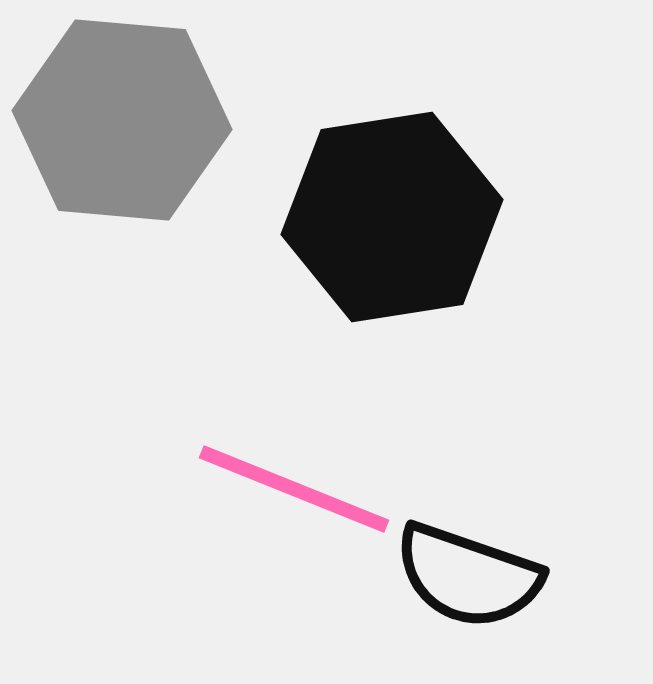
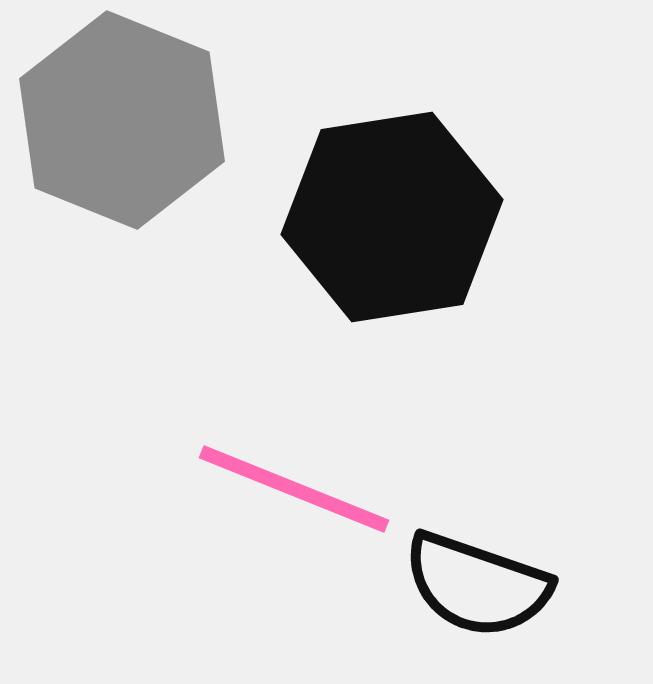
gray hexagon: rotated 17 degrees clockwise
black semicircle: moved 9 px right, 9 px down
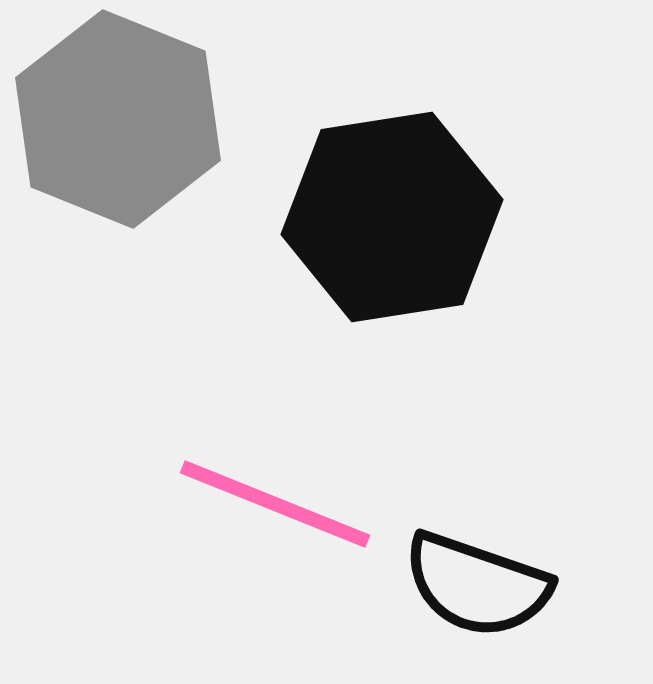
gray hexagon: moved 4 px left, 1 px up
pink line: moved 19 px left, 15 px down
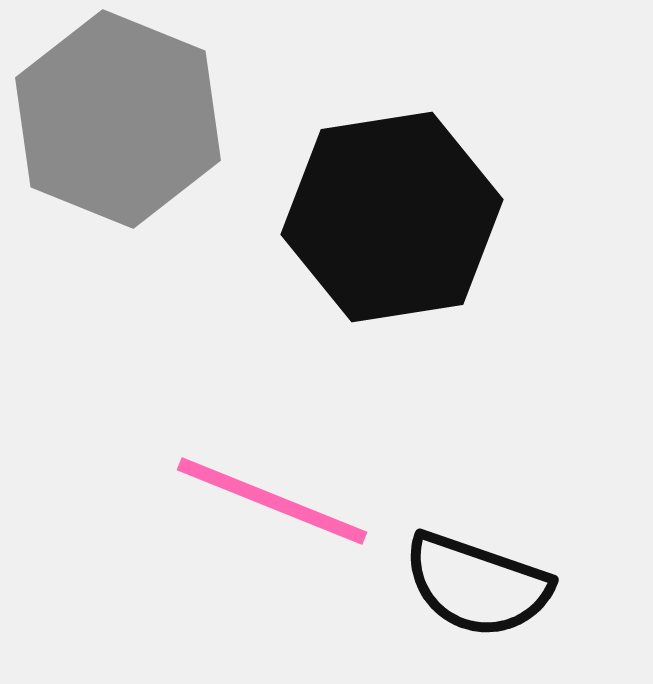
pink line: moved 3 px left, 3 px up
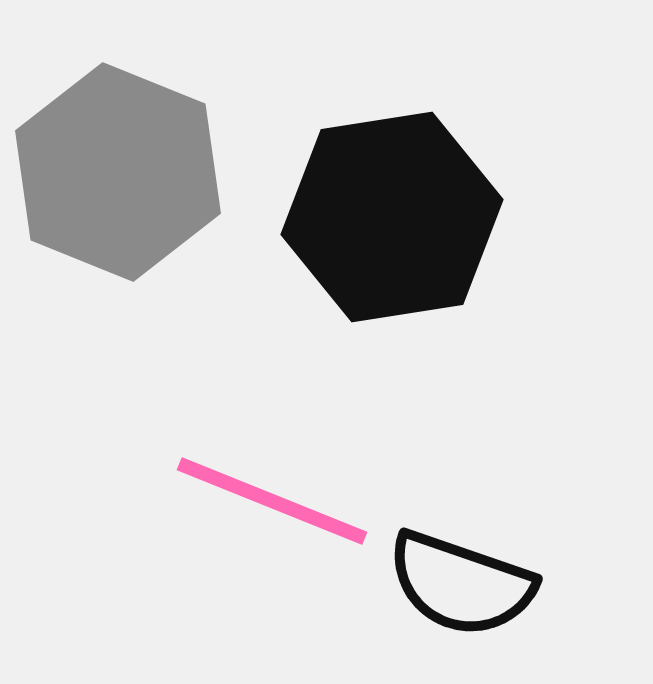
gray hexagon: moved 53 px down
black semicircle: moved 16 px left, 1 px up
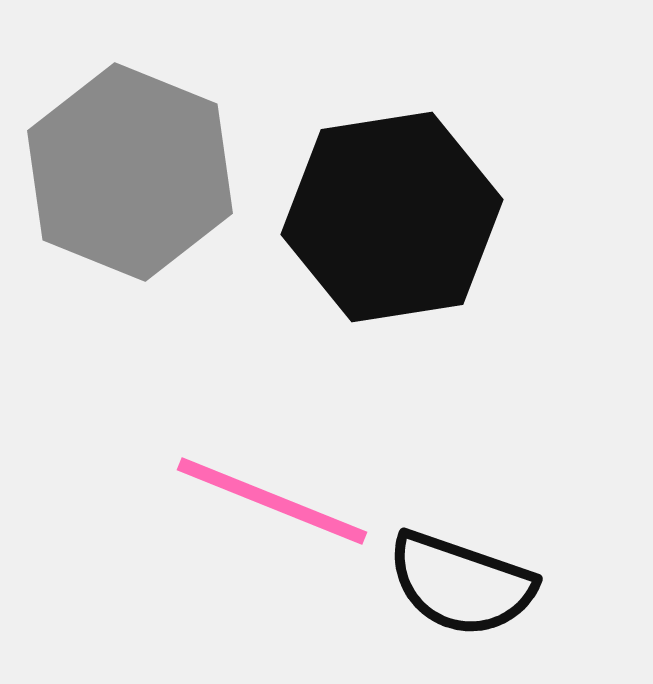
gray hexagon: moved 12 px right
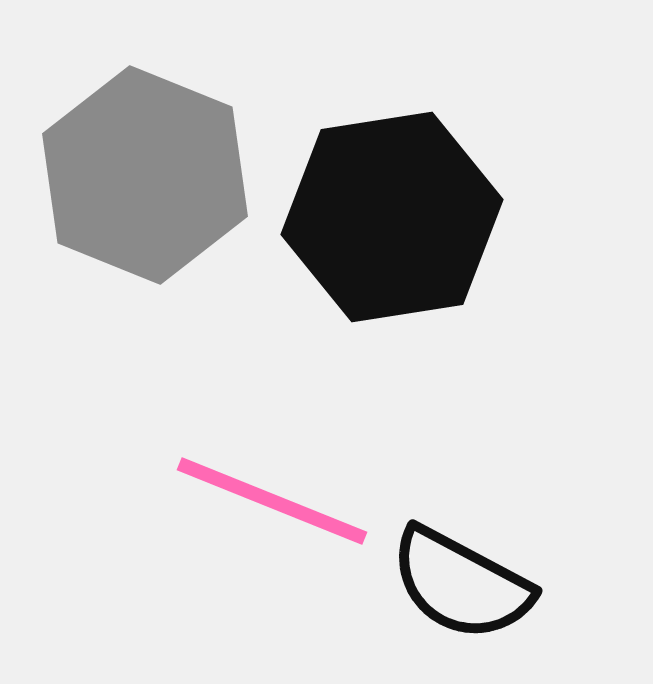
gray hexagon: moved 15 px right, 3 px down
black semicircle: rotated 9 degrees clockwise
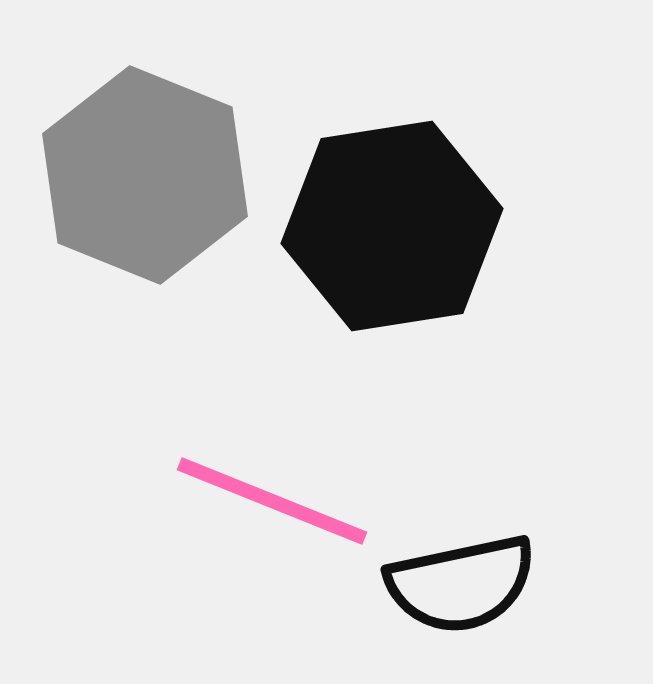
black hexagon: moved 9 px down
black semicircle: rotated 40 degrees counterclockwise
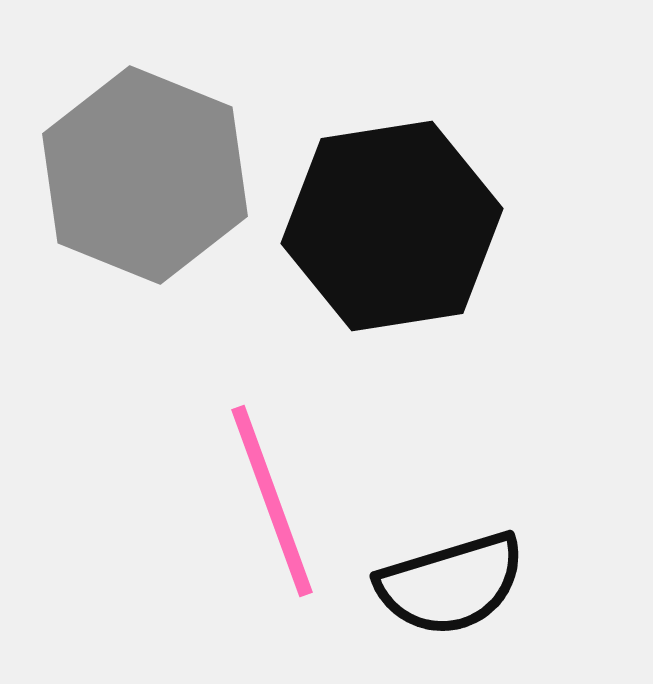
pink line: rotated 48 degrees clockwise
black semicircle: moved 10 px left; rotated 5 degrees counterclockwise
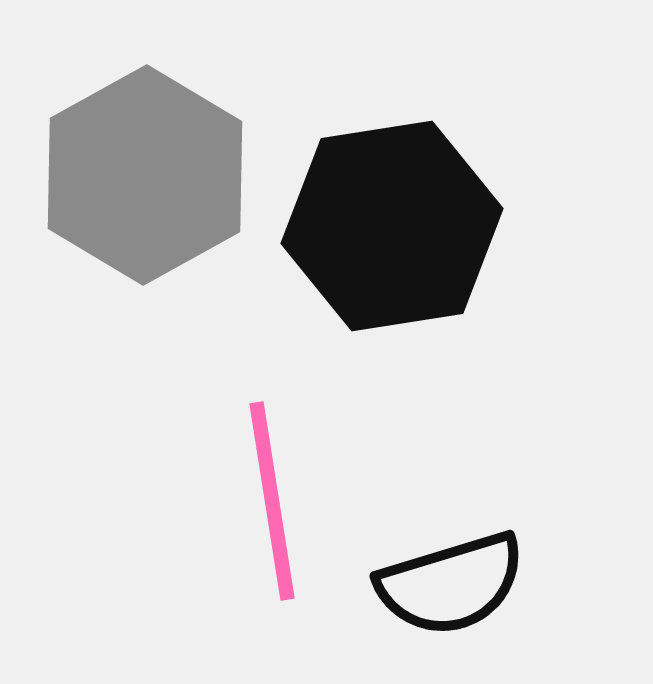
gray hexagon: rotated 9 degrees clockwise
pink line: rotated 11 degrees clockwise
